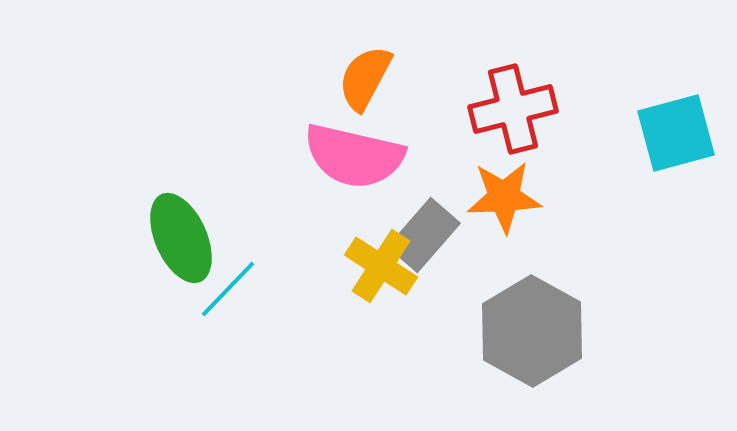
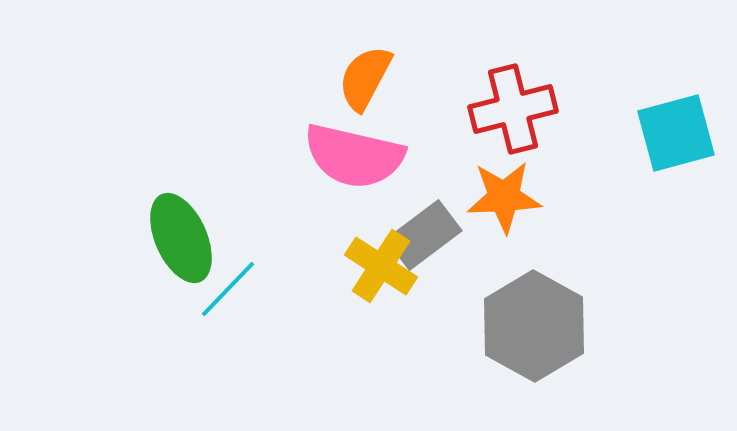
gray rectangle: rotated 12 degrees clockwise
gray hexagon: moved 2 px right, 5 px up
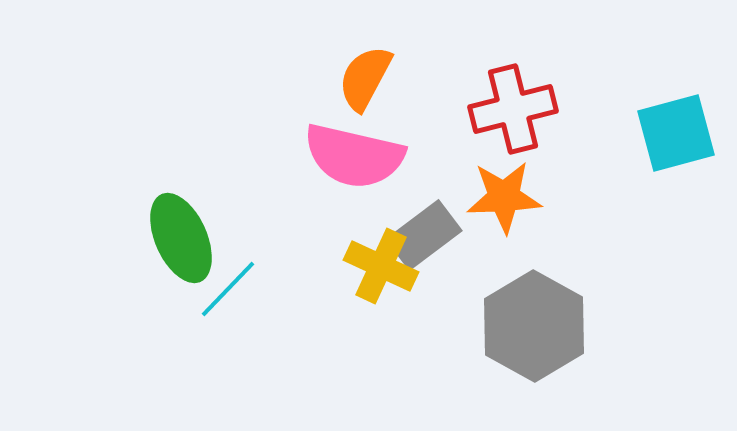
yellow cross: rotated 8 degrees counterclockwise
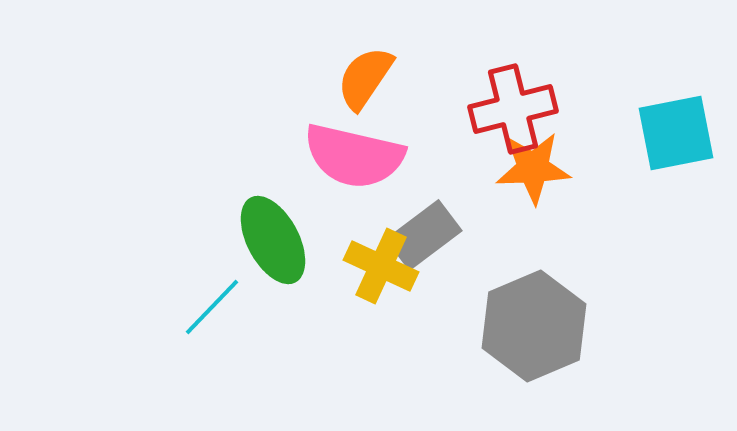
orange semicircle: rotated 6 degrees clockwise
cyan square: rotated 4 degrees clockwise
orange star: moved 29 px right, 29 px up
green ellipse: moved 92 px right, 2 px down; rotated 4 degrees counterclockwise
cyan line: moved 16 px left, 18 px down
gray hexagon: rotated 8 degrees clockwise
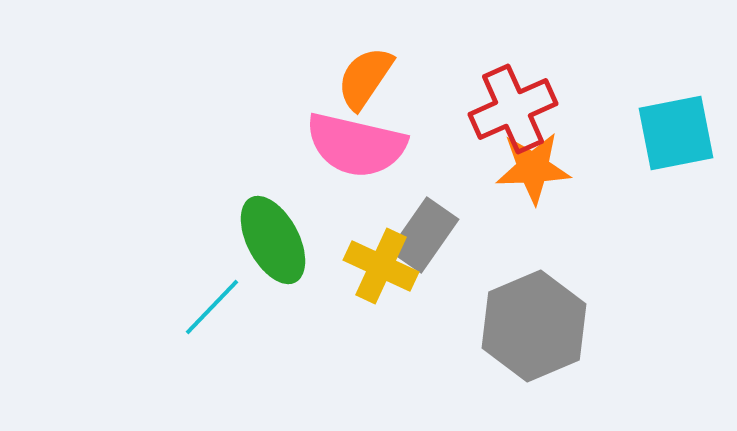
red cross: rotated 10 degrees counterclockwise
pink semicircle: moved 2 px right, 11 px up
gray rectangle: rotated 18 degrees counterclockwise
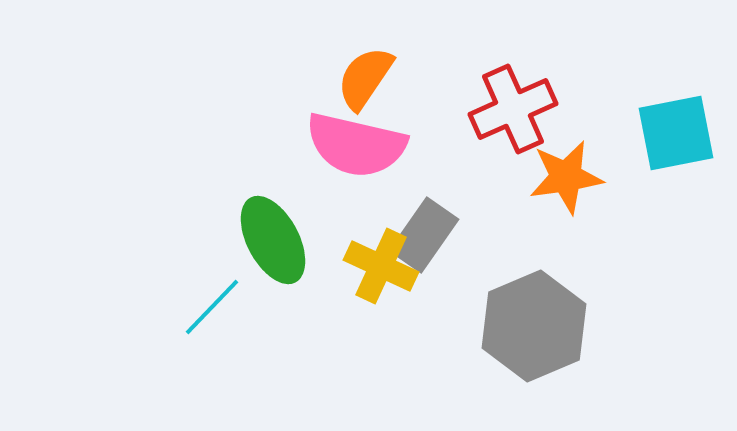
orange star: moved 33 px right, 9 px down; rotated 6 degrees counterclockwise
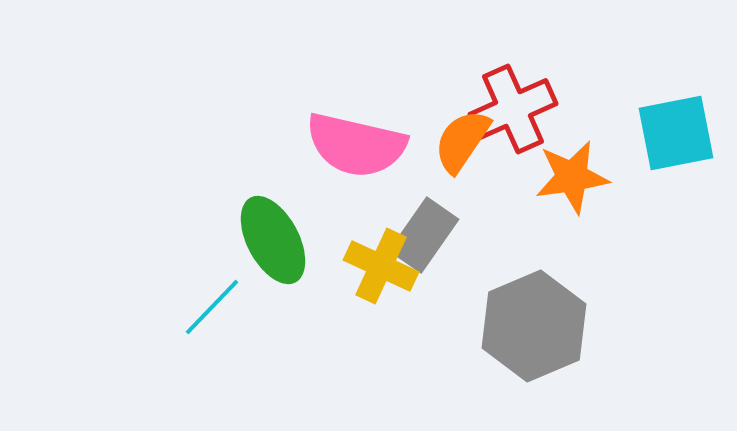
orange semicircle: moved 97 px right, 63 px down
orange star: moved 6 px right
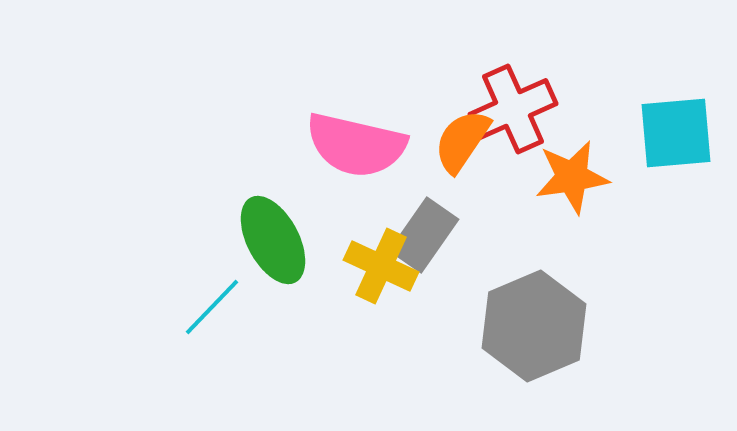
cyan square: rotated 6 degrees clockwise
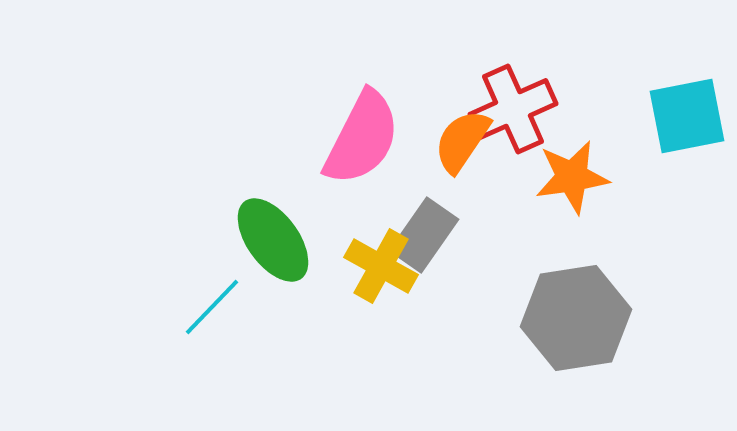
cyan square: moved 11 px right, 17 px up; rotated 6 degrees counterclockwise
pink semicircle: moved 6 px right, 7 px up; rotated 76 degrees counterclockwise
green ellipse: rotated 8 degrees counterclockwise
yellow cross: rotated 4 degrees clockwise
gray hexagon: moved 42 px right, 8 px up; rotated 14 degrees clockwise
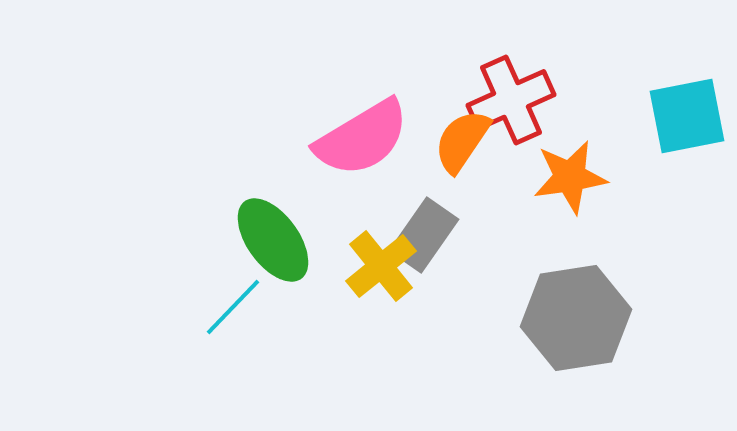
red cross: moved 2 px left, 9 px up
pink semicircle: rotated 32 degrees clockwise
orange star: moved 2 px left
yellow cross: rotated 22 degrees clockwise
cyan line: moved 21 px right
